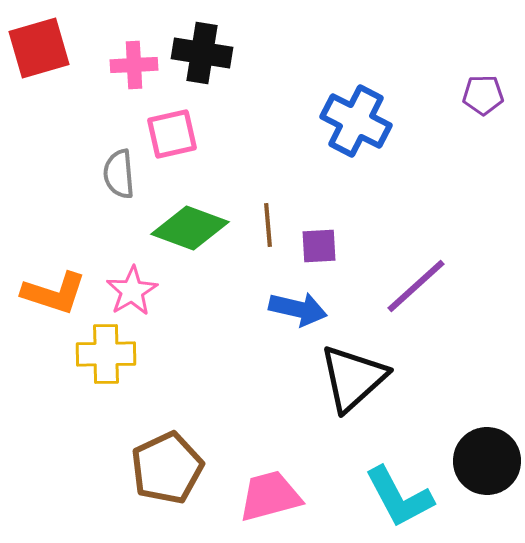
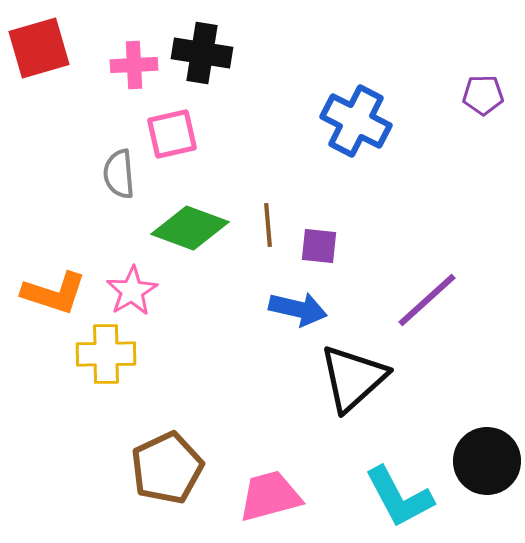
purple square: rotated 9 degrees clockwise
purple line: moved 11 px right, 14 px down
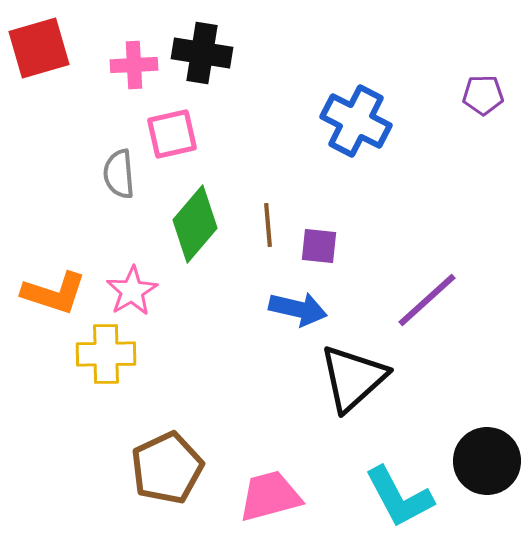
green diamond: moved 5 px right, 4 px up; rotated 70 degrees counterclockwise
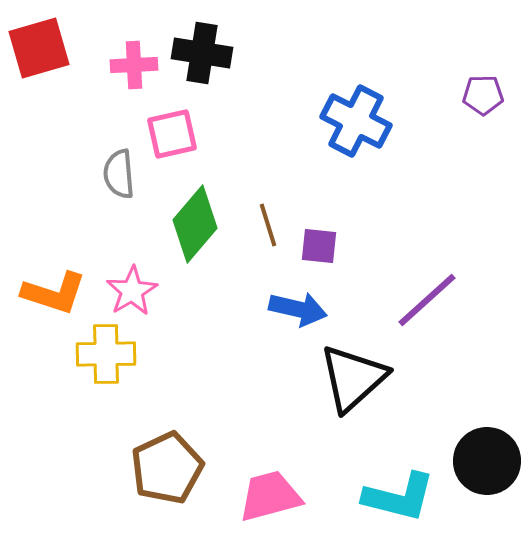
brown line: rotated 12 degrees counterclockwise
cyan L-shape: rotated 48 degrees counterclockwise
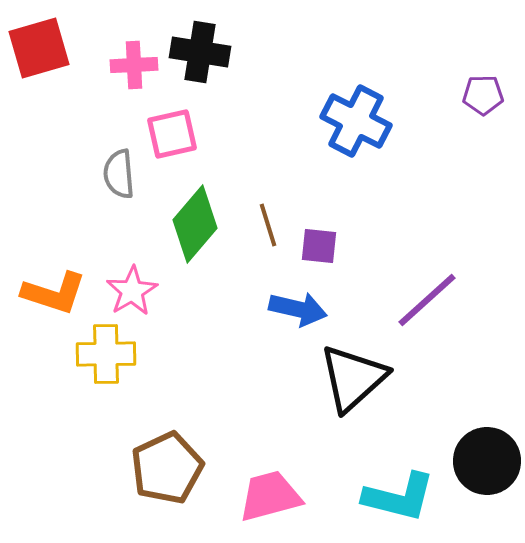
black cross: moved 2 px left, 1 px up
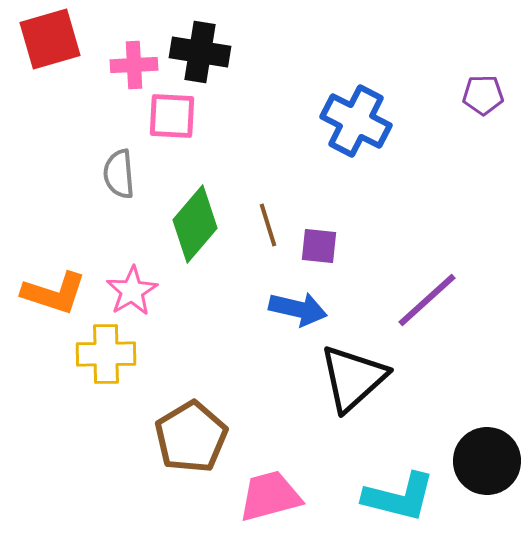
red square: moved 11 px right, 9 px up
pink square: moved 18 px up; rotated 16 degrees clockwise
brown pentagon: moved 24 px right, 31 px up; rotated 6 degrees counterclockwise
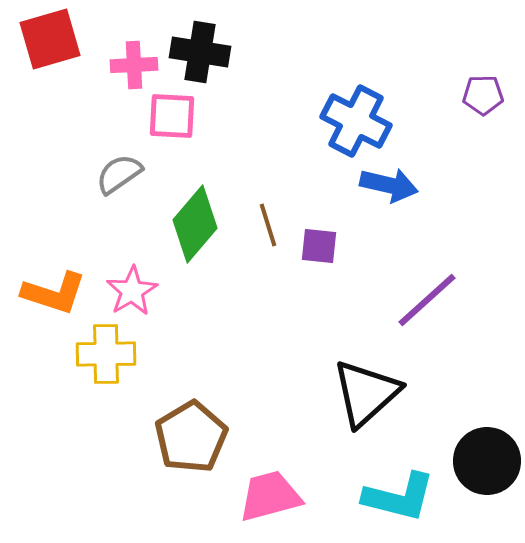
gray semicircle: rotated 60 degrees clockwise
blue arrow: moved 91 px right, 124 px up
black triangle: moved 13 px right, 15 px down
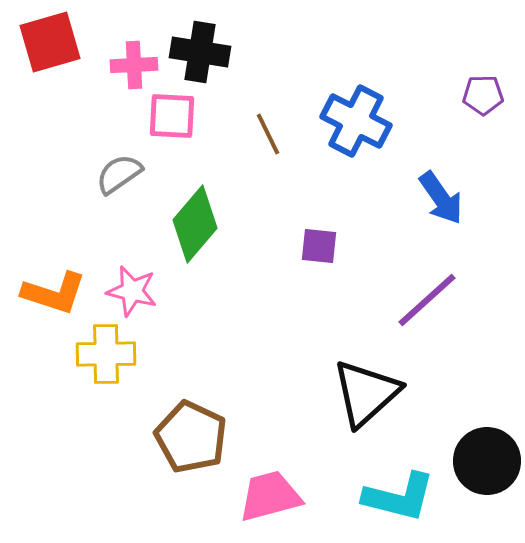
red square: moved 3 px down
blue arrow: moved 52 px right, 13 px down; rotated 42 degrees clockwise
brown line: moved 91 px up; rotated 9 degrees counterclockwise
pink star: rotated 27 degrees counterclockwise
brown pentagon: rotated 16 degrees counterclockwise
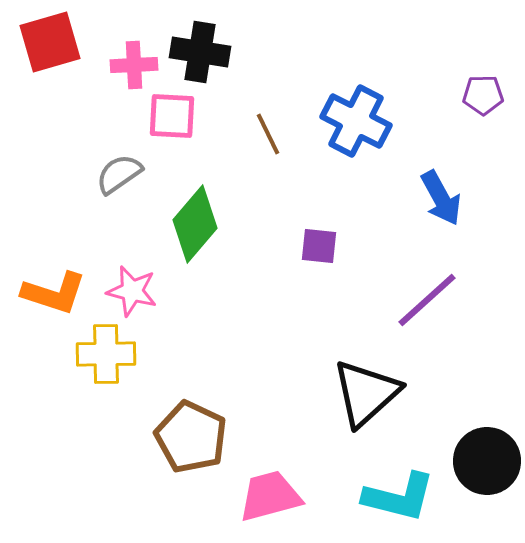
blue arrow: rotated 6 degrees clockwise
